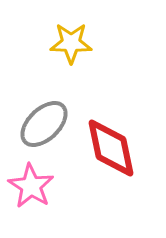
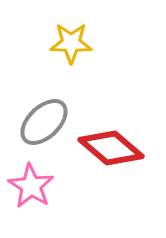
gray ellipse: moved 2 px up
red diamond: rotated 38 degrees counterclockwise
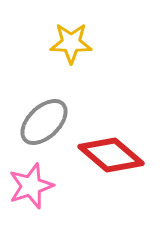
red diamond: moved 7 px down
pink star: rotated 21 degrees clockwise
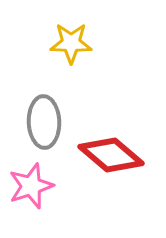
gray ellipse: rotated 48 degrees counterclockwise
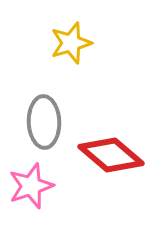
yellow star: rotated 18 degrees counterclockwise
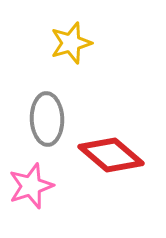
gray ellipse: moved 3 px right, 3 px up
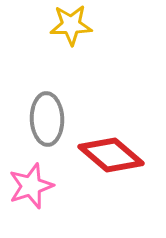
yellow star: moved 18 px up; rotated 15 degrees clockwise
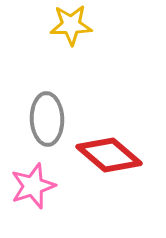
red diamond: moved 2 px left
pink star: moved 2 px right
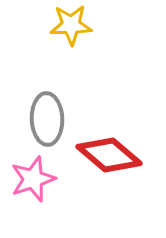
pink star: moved 7 px up
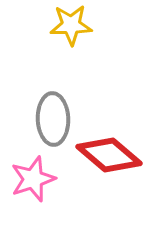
gray ellipse: moved 6 px right
